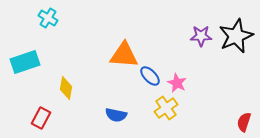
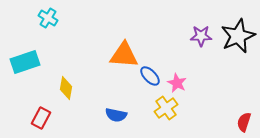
black star: moved 2 px right
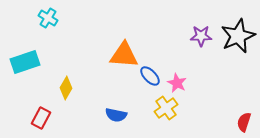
yellow diamond: rotated 20 degrees clockwise
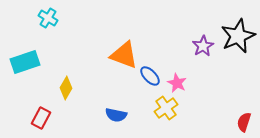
purple star: moved 2 px right, 10 px down; rotated 30 degrees counterclockwise
orange triangle: rotated 16 degrees clockwise
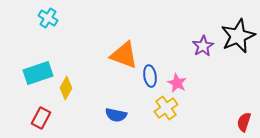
cyan rectangle: moved 13 px right, 11 px down
blue ellipse: rotated 35 degrees clockwise
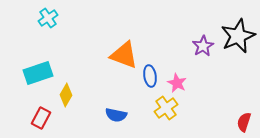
cyan cross: rotated 24 degrees clockwise
yellow diamond: moved 7 px down
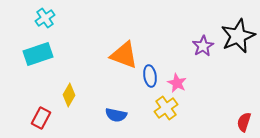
cyan cross: moved 3 px left
cyan rectangle: moved 19 px up
yellow diamond: moved 3 px right
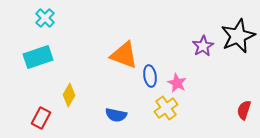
cyan cross: rotated 12 degrees counterclockwise
cyan rectangle: moved 3 px down
red semicircle: moved 12 px up
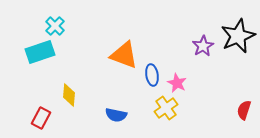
cyan cross: moved 10 px right, 8 px down
cyan rectangle: moved 2 px right, 5 px up
blue ellipse: moved 2 px right, 1 px up
yellow diamond: rotated 25 degrees counterclockwise
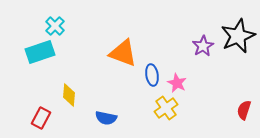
orange triangle: moved 1 px left, 2 px up
blue semicircle: moved 10 px left, 3 px down
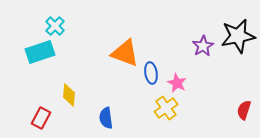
black star: rotated 12 degrees clockwise
orange triangle: moved 2 px right
blue ellipse: moved 1 px left, 2 px up
blue semicircle: rotated 70 degrees clockwise
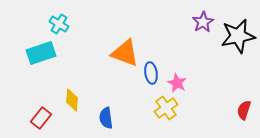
cyan cross: moved 4 px right, 2 px up; rotated 12 degrees counterclockwise
purple star: moved 24 px up
cyan rectangle: moved 1 px right, 1 px down
yellow diamond: moved 3 px right, 5 px down
red rectangle: rotated 10 degrees clockwise
